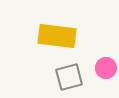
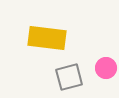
yellow rectangle: moved 10 px left, 2 px down
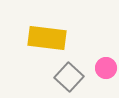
gray square: rotated 32 degrees counterclockwise
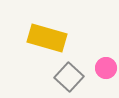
yellow rectangle: rotated 9 degrees clockwise
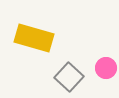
yellow rectangle: moved 13 px left
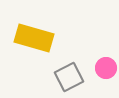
gray square: rotated 20 degrees clockwise
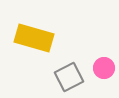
pink circle: moved 2 px left
